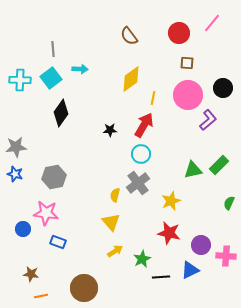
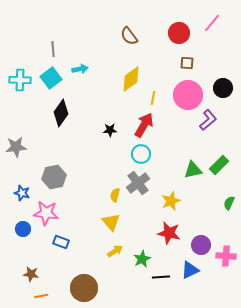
cyan arrow: rotated 14 degrees counterclockwise
blue star: moved 7 px right, 19 px down
blue rectangle: moved 3 px right
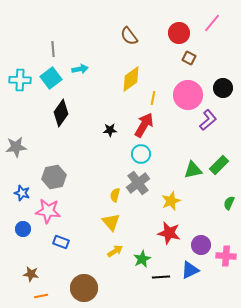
brown square: moved 2 px right, 5 px up; rotated 24 degrees clockwise
pink star: moved 2 px right, 2 px up
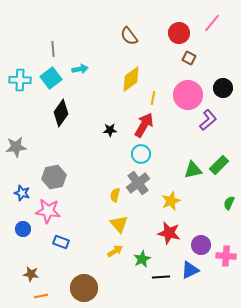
yellow triangle: moved 8 px right, 2 px down
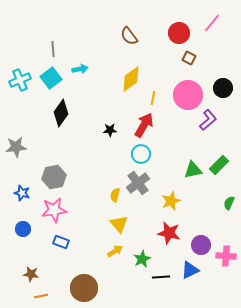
cyan cross: rotated 25 degrees counterclockwise
pink star: moved 6 px right, 1 px up; rotated 15 degrees counterclockwise
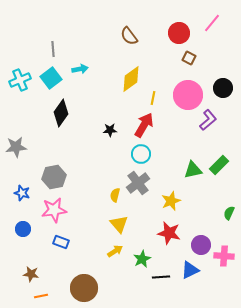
green semicircle: moved 10 px down
pink cross: moved 2 px left
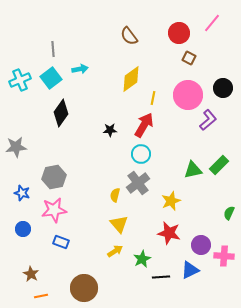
brown star: rotated 21 degrees clockwise
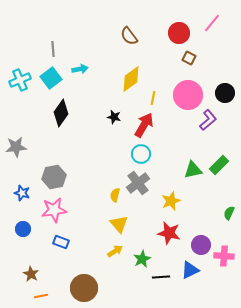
black circle: moved 2 px right, 5 px down
black star: moved 4 px right, 13 px up; rotated 16 degrees clockwise
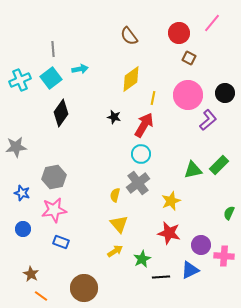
orange line: rotated 48 degrees clockwise
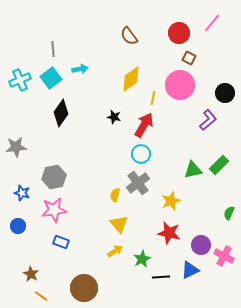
pink circle: moved 8 px left, 10 px up
blue circle: moved 5 px left, 3 px up
pink cross: rotated 24 degrees clockwise
